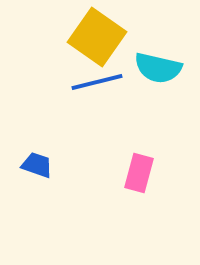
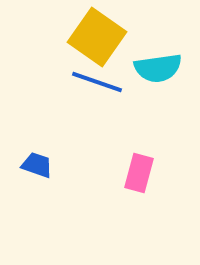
cyan semicircle: rotated 21 degrees counterclockwise
blue line: rotated 33 degrees clockwise
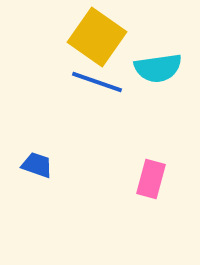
pink rectangle: moved 12 px right, 6 px down
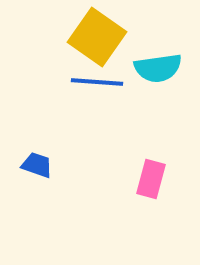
blue line: rotated 15 degrees counterclockwise
